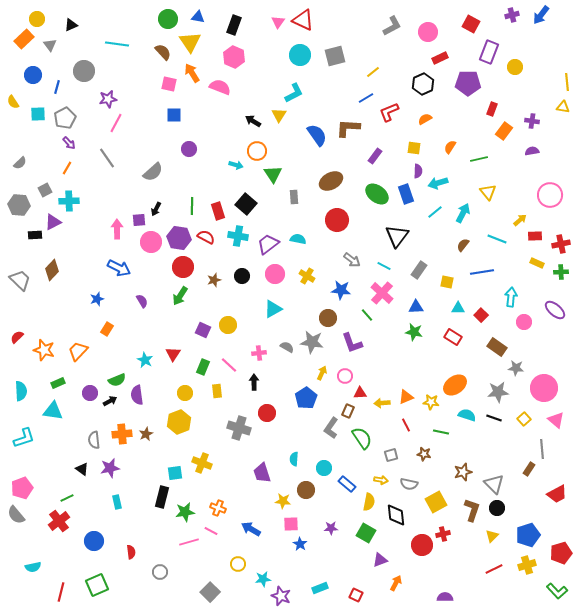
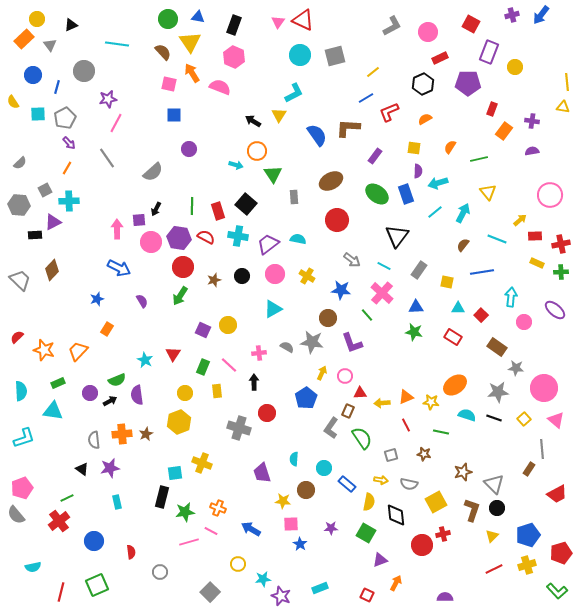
red square at (356, 595): moved 11 px right
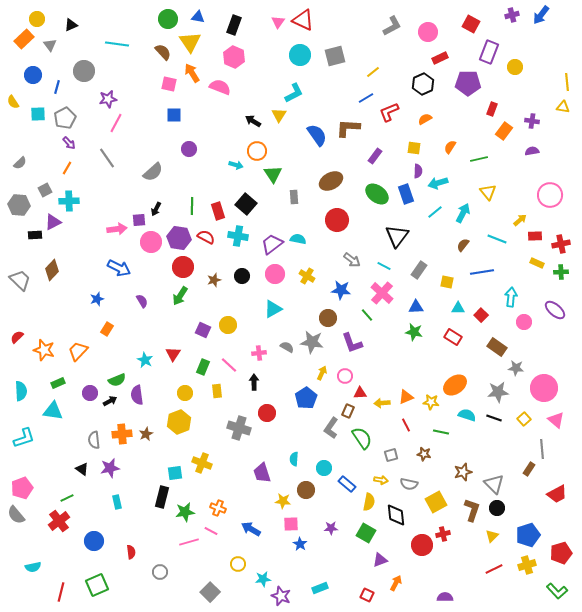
pink arrow at (117, 229): rotated 84 degrees clockwise
purple trapezoid at (268, 244): moved 4 px right
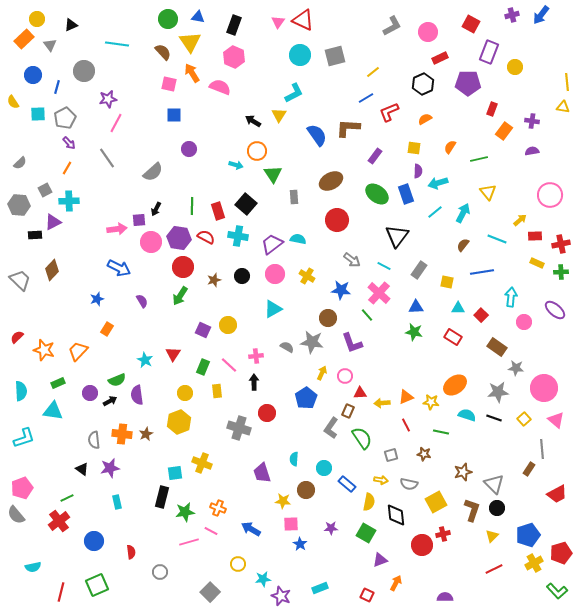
pink cross at (382, 293): moved 3 px left
pink cross at (259, 353): moved 3 px left, 3 px down
orange cross at (122, 434): rotated 12 degrees clockwise
yellow cross at (527, 565): moved 7 px right, 2 px up; rotated 12 degrees counterclockwise
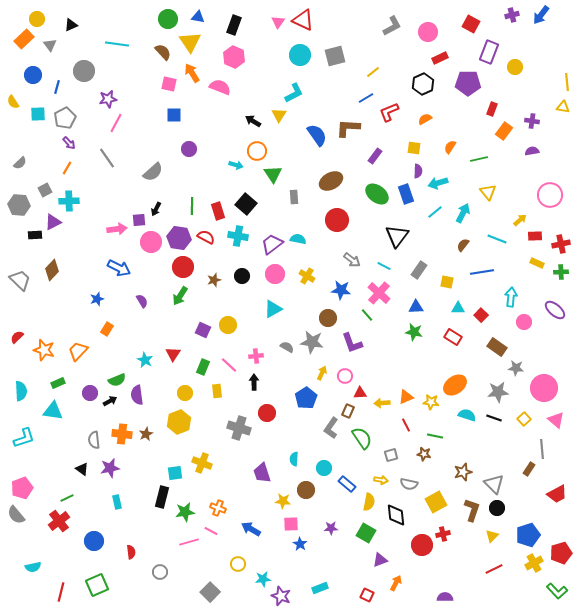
green line at (441, 432): moved 6 px left, 4 px down
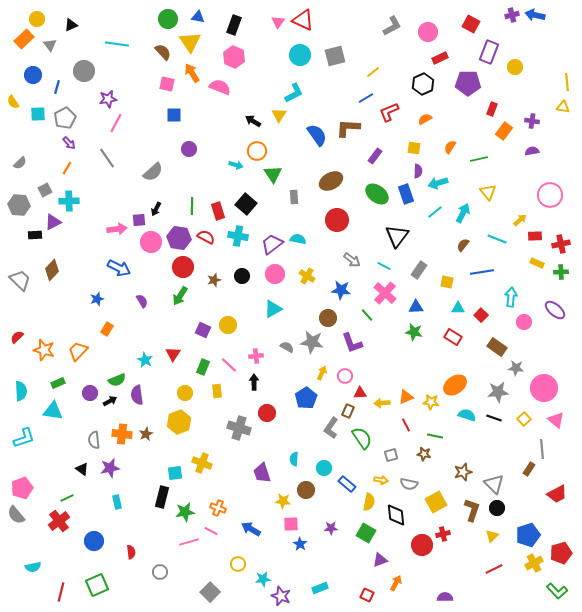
blue arrow at (541, 15): moved 6 px left; rotated 66 degrees clockwise
pink square at (169, 84): moved 2 px left
pink cross at (379, 293): moved 6 px right
